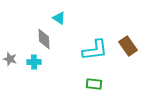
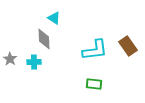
cyan triangle: moved 5 px left
gray star: rotated 16 degrees clockwise
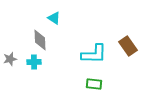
gray diamond: moved 4 px left, 1 px down
cyan L-shape: moved 1 px left, 4 px down; rotated 8 degrees clockwise
gray star: rotated 24 degrees clockwise
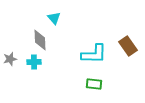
cyan triangle: rotated 16 degrees clockwise
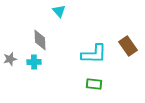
cyan triangle: moved 5 px right, 7 px up
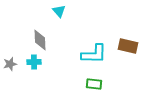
brown rectangle: rotated 42 degrees counterclockwise
gray star: moved 5 px down
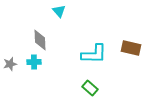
brown rectangle: moved 3 px right, 2 px down
green rectangle: moved 4 px left, 4 px down; rotated 35 degrees clockwise
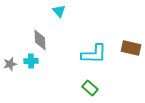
cyan cross: moved 3 px left, 1 px up
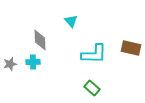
cyan triangle: moved 12 px right, 10 px down
cyan cross: moved 2 px right, 1 px down
green rectangle: moved 2 px right
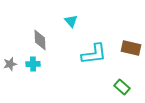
cyan L-shape: rotated 8 degrees counterclockwise
cyan cross: moved 2 px down
green rectangle: moved 30 px right, 1 px up
